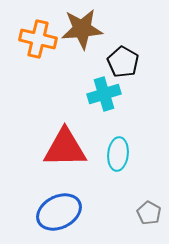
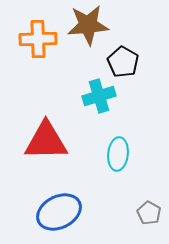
brown star: moved 6 px right, 4 px up
orange cross: rotated 15 degrees counterclockwise
cyan cross: moved 5 px left, 2 px down
red triangle: moved 19 px left, 7 px up
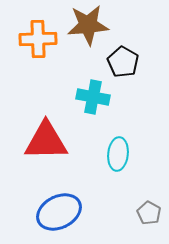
cyan cross: moved 6 px left, 1 px down; rotated 28 degrees clockwise
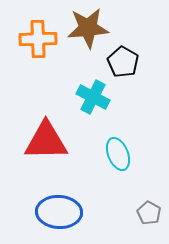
brown star: moved 3 px down
cyan cross: rotated 16 degrees clockwise
cyan ellipse: rotated 28 degrees counterclockwise
blue ellipse: rotated 30 degrees clockwise
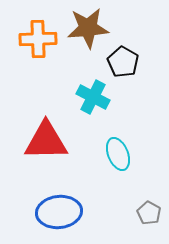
blue ellipse: rotated 9 degrees counterclockwise
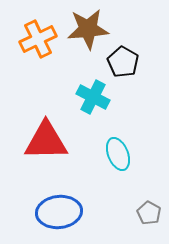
brown star: moved 1 px down
orange cross: rotated 24 degrees counterclockwise
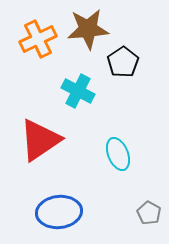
black pentagon: rotated 8 degrees clockwise
cyan cross: moved 15 px left, 6 px up
red triangle: moved 6 px left, 1 px up; rotated 33 degrees counterclockwise
